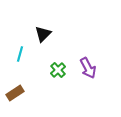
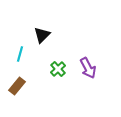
black triangle: moved 1 px left, 1 px down
green cross: moved 1 px up
brown rectangle: moved 2 px right, 7 px up; rotated 18 degrees counterclockwise
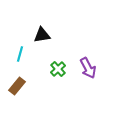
black triangle: rotated 36 degrees clockwise
